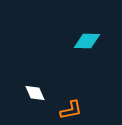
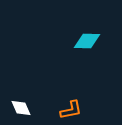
white diamond: moved 14 px left, 15 px down
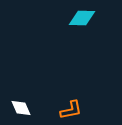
cyan diamond: moved 5 px left, 23 px up
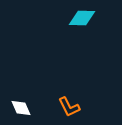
orange L-shape: moved 2 px left, 3 px up; rotated 75 degrees clockwise
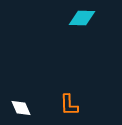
orange L-shape: moved 2 px up; rotated 25 degrees clockwise
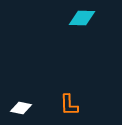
white diamond: rotated 55 degrees counterclockwise
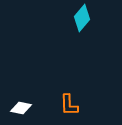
cyan diamond: rotated 52 degrees counterclockwise
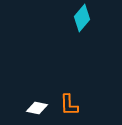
white diamond: moved 16 px right
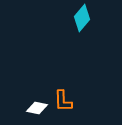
orange L-shape: moved 6 px left, 4 px up
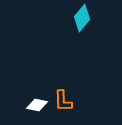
white diamond: moved 3 px up
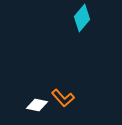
orange L-shape: moved 3 px up; rotated 40 degrees counterclockwise
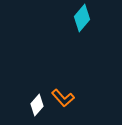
white diamond: rotated 60 degrees counterclockwise
